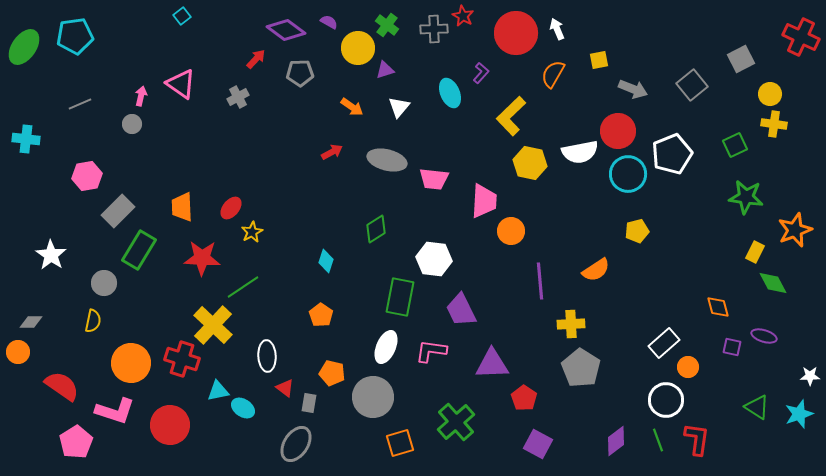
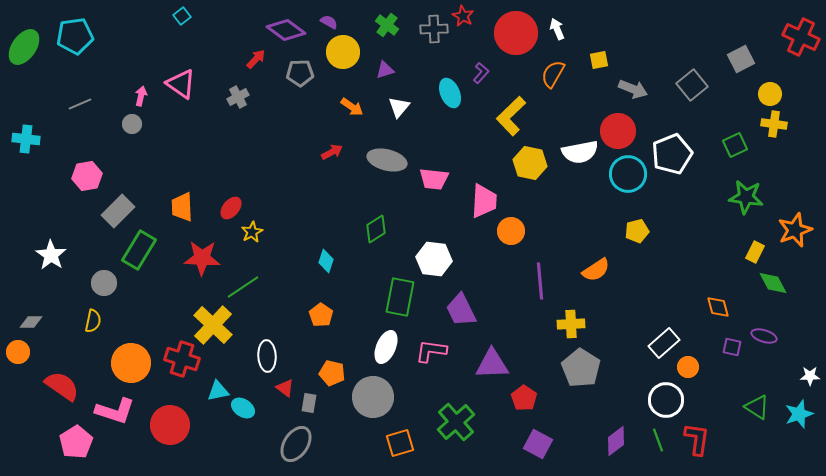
yellow circle at (358, 48): moved 15 px left, 4 px down
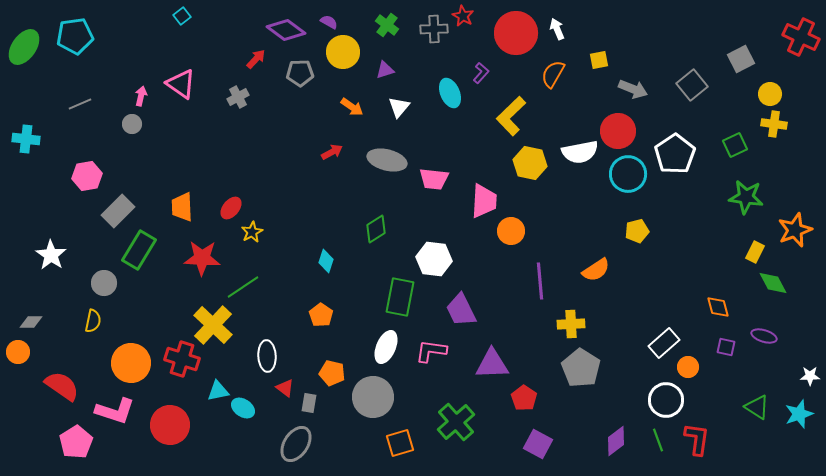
white pentagon at (672, 154): moved 3 px right; rotated 12 degrees counterclockwise
purple square at (732, 347): moved 6 px left
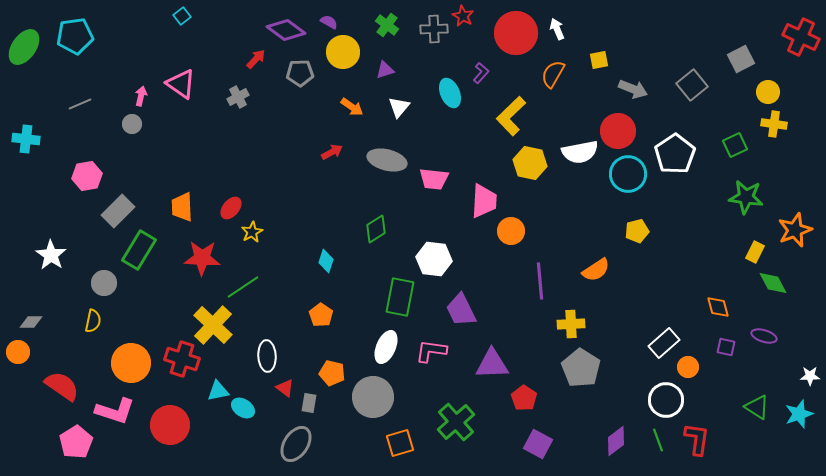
yellow circle at (770, 94): moved 2 px left, 2 px up
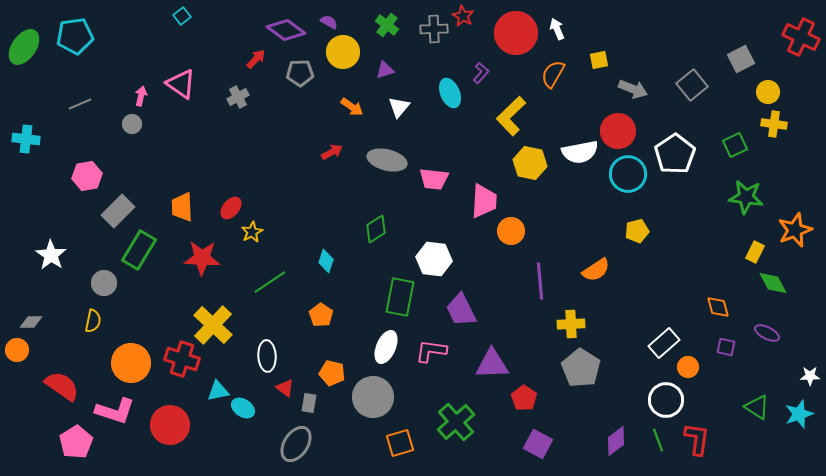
green line at (243, 287): moved 27 px right, 5 px up
purple ellipse at (764, 336): moved 3 px right, 3 px up; rotated 10 degrees clockwise
orange circle at (18, 352): moved 1 px left, 2 px up
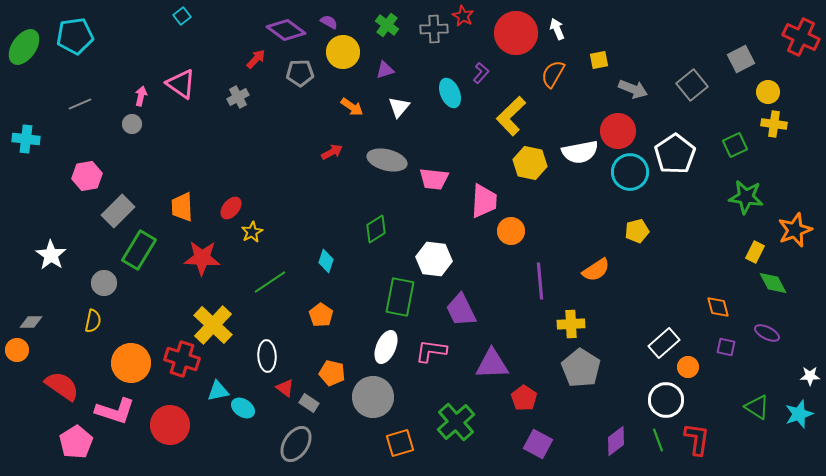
cyan circle at (628, 174): moved 2 px right, 2 px up
gray rectangle at (309, 403): rotated 66 degrees counterclockwise
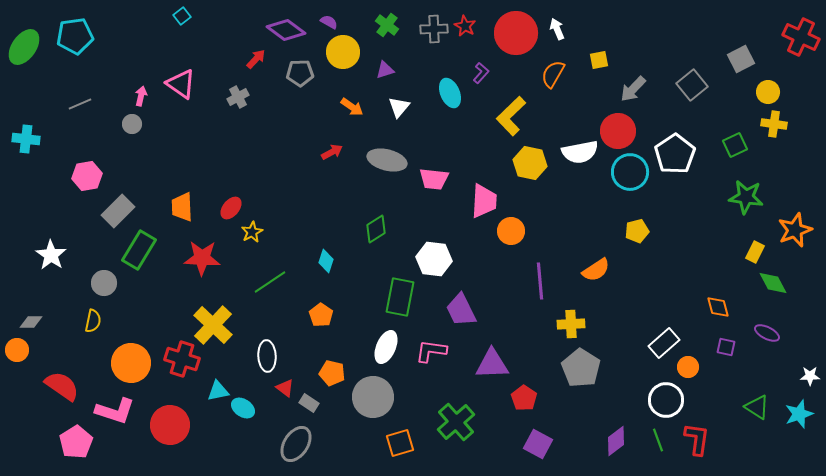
red star at (463, 16): moved 2 px right, 10 px down
gray arrow at (633, 89): rotated 112 degrees clockwise
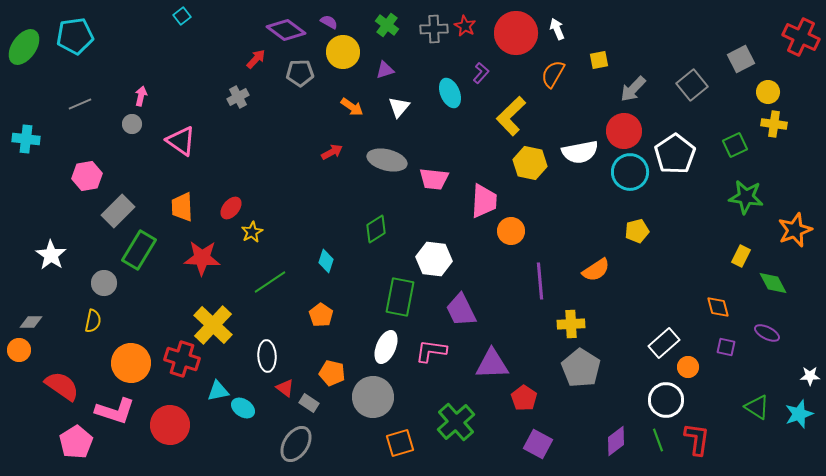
pink triangle at (181, 84): moved 57 px down
red circle at (618, 131): moved 6 px right
yellow rectangle at (755, 252): moved 14 px left, 4 px down
orange circle at (17, 350): moved 2 px right
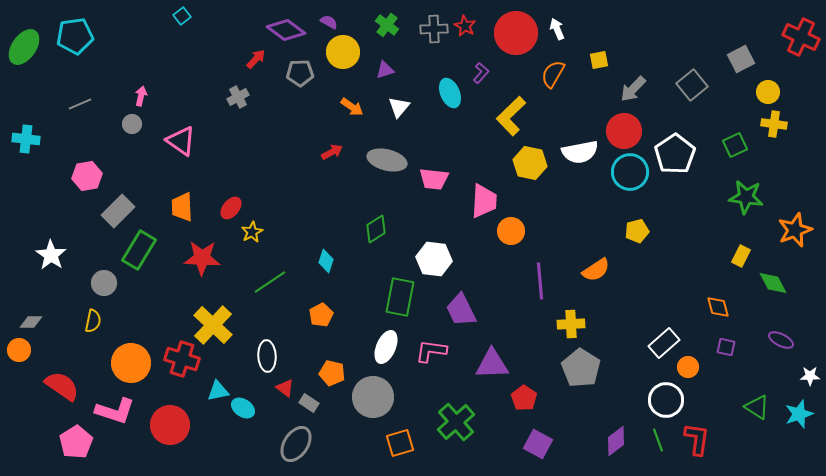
orange pentagon at (321, 315): rotated 10 degrees clockwise
purple ellipse at (767, 333): moved 14 px right, 7 px down
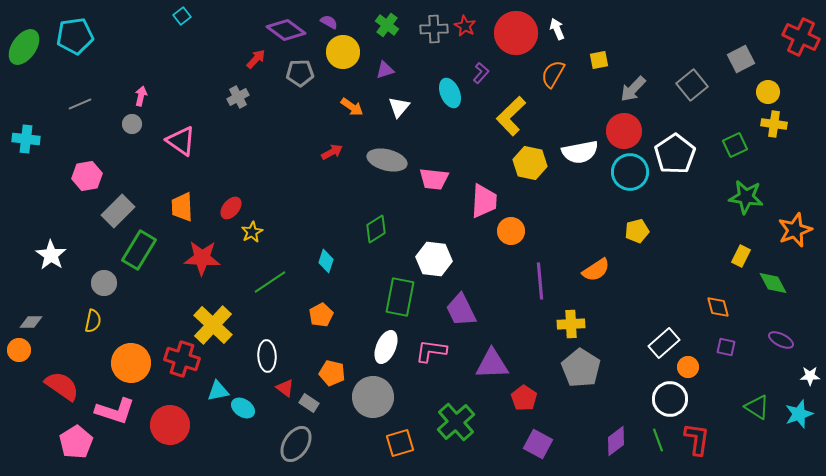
white circle at (666, 400): moved 4 px right, 1 px up
